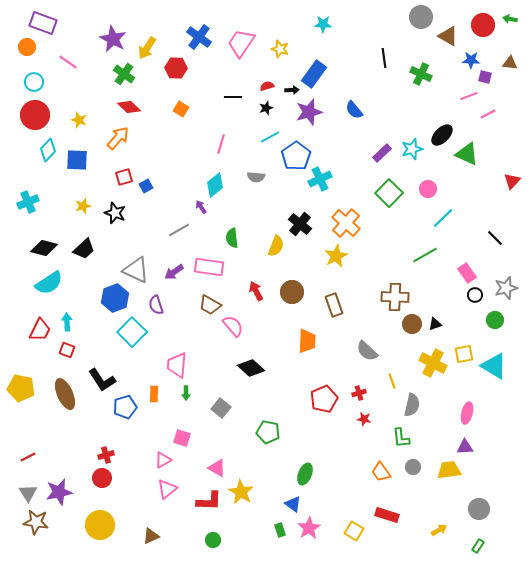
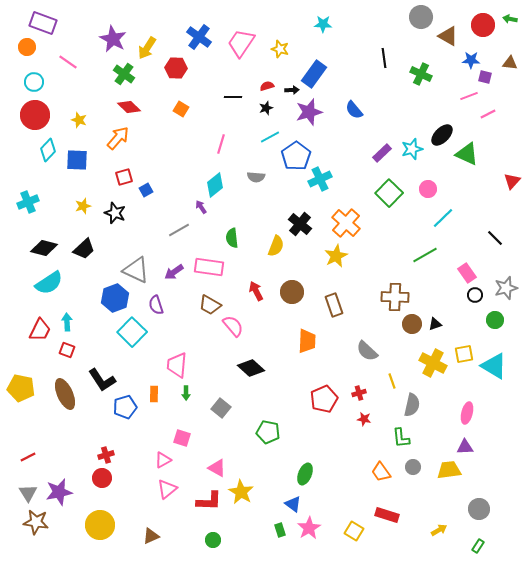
blue square at (146, 186): moved 4 px down
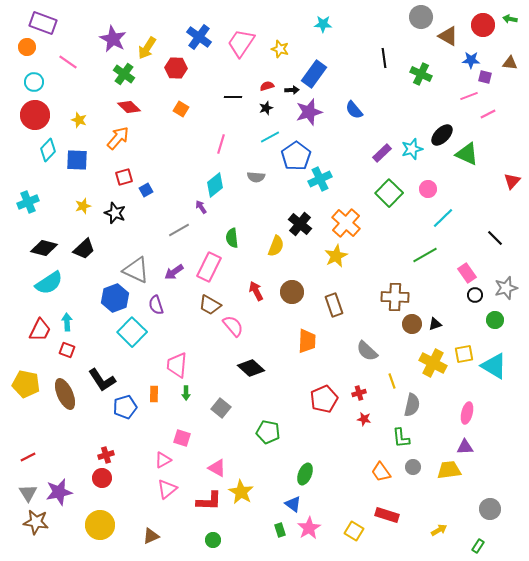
pink rectangle at (209, 267): rotated 72 degrees counterclockwise
yellow pentagon at (21, 388): moved 5 px right, 4 px up
gray circle at (479, 509): moved 11 px right
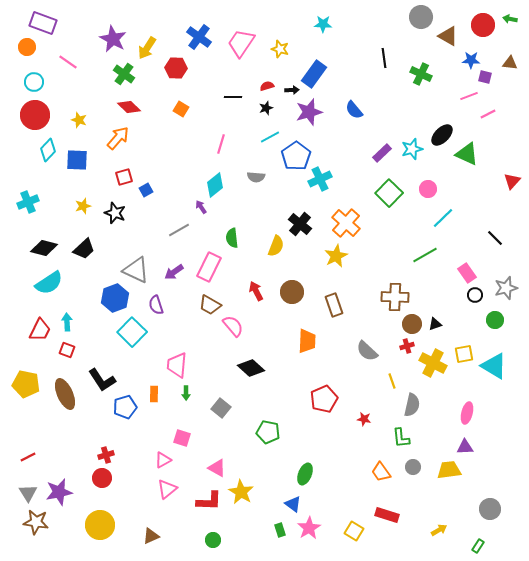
red cross at (359, 393): moved 48 px right, 47 px up
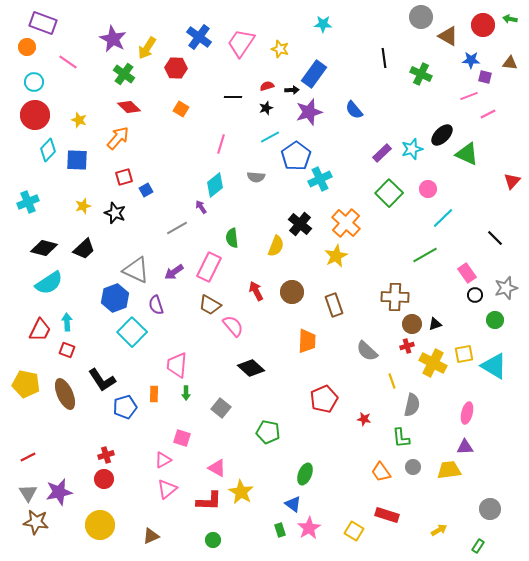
gray line at (179, 230): moved 2 px left, 2 px up
red circle at (102, 478): moved 2 px right, 1 px down
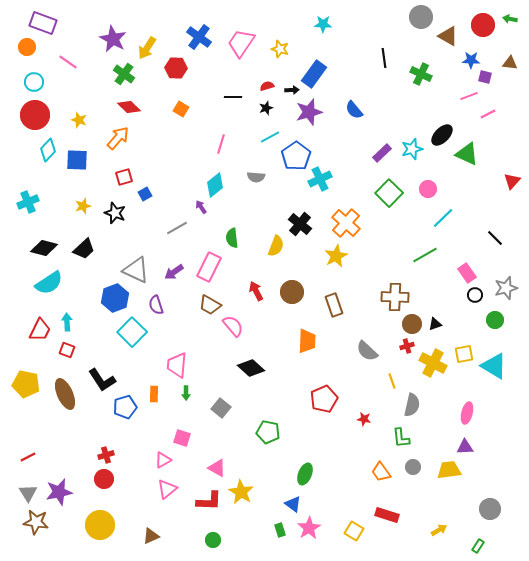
blue square at (146, 190): moved 1 px left, 4 px down
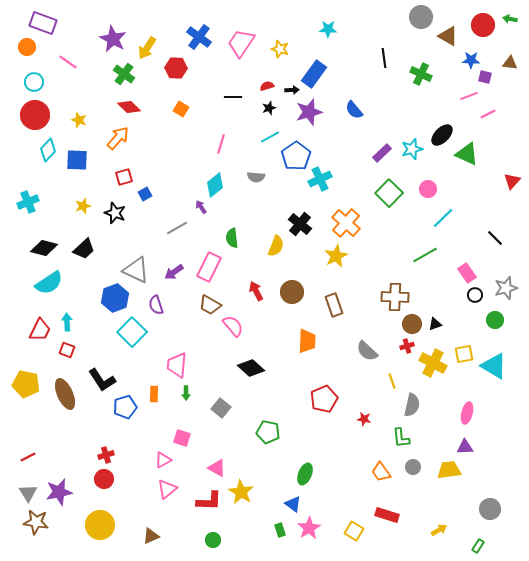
cyan star at (323, 24): moved 5 px right, 5 px down
black star at (266, 108): moved 3 px right
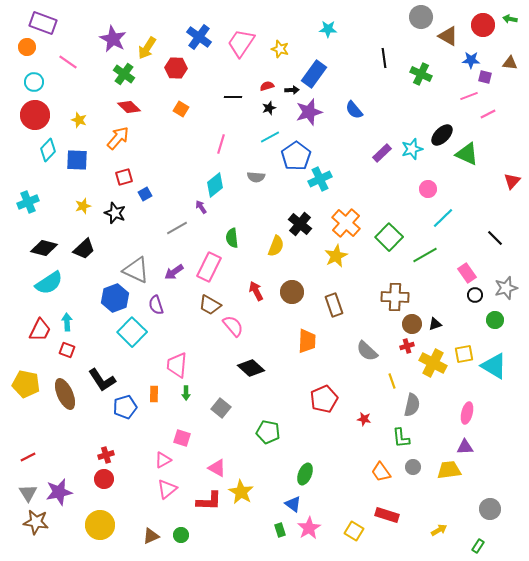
green square at (389, 193): moved 44 px down
green circle at (213, 540): moved 32 px left, 5 px up
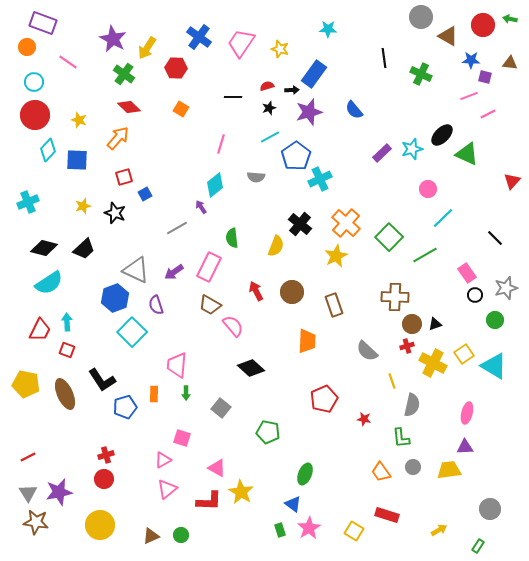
yellow square at (464, 354): rotated 24 degrees counterclockwise
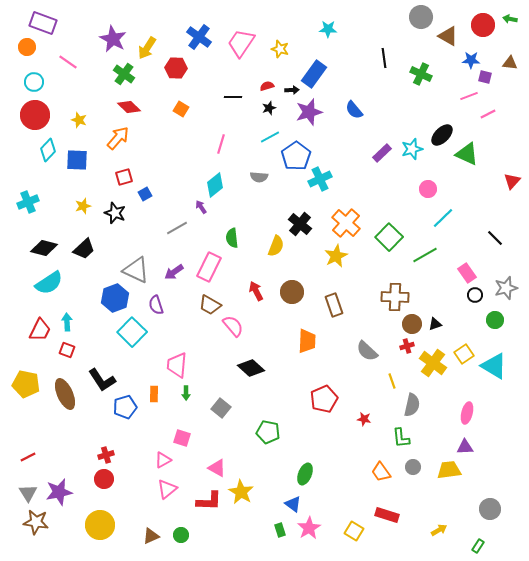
gray semicircle at (256, 177): moved 3 px right
yellow cross at (433, 363): rotated 8 degrees clockwise
